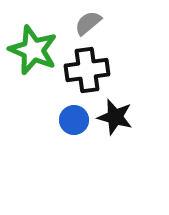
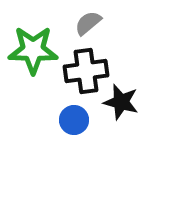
green star: rotated 21 degrees counterclockwise
black cross: moved 1 px left, 1 px down
black star: moved 6 px right, 15 px up
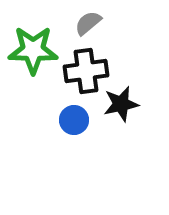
black star: moved 2 px down; rotated 27 degrees counterclockwise
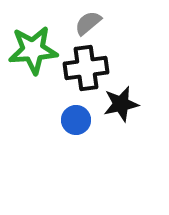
green star: rotated 6 degrees counterclockwise
black cross: moved 3 px up
blue circle: moved 2 px right
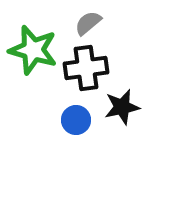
green star: rotated 21 degrees clockwise
black star: moved 1 px right, 3 px down
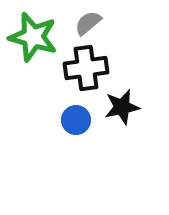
green star: moved 13 px up
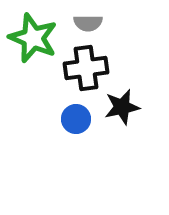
gray semicircle: rotated 140 degrees counterclockwise
green star: moved 1 px down; rotated 6 degrees clockwise
blue circle: moved 1 px up
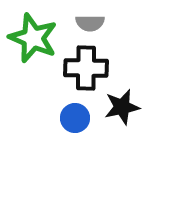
gray semicircle: moved 2 px right
black cross: rotated 9 degrees clockwise
blue circle: moved 1 px left, 1 px up
